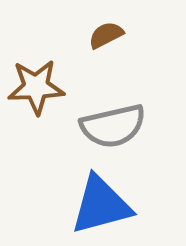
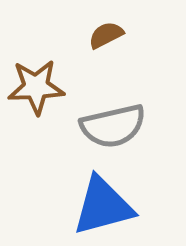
blue triangle: moved 2 px right, 1 px down
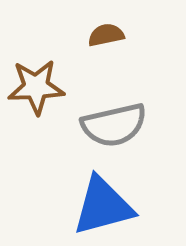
brown semicircle: rotated 15 degrees clockwise
gray semicircle: moved 1 px right, 1 px up
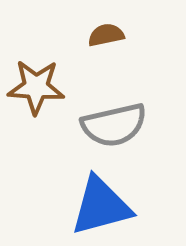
brown star: rotated 6 degrees clockwise
blue triangle: moved 2 px left
